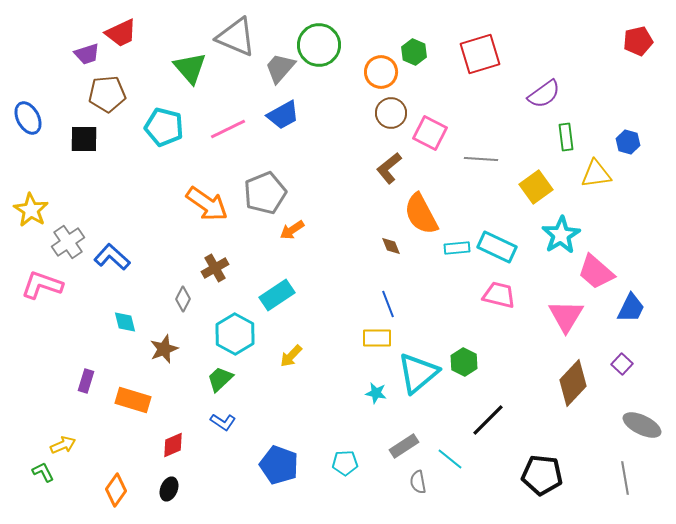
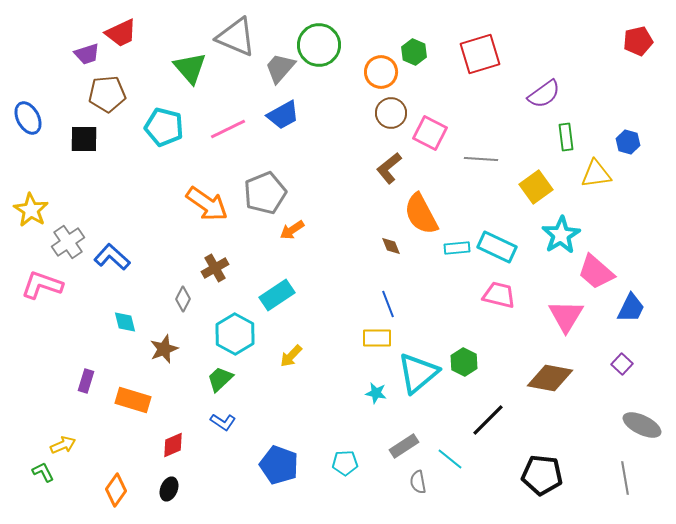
brown diamond at (573, 383): moved 23 px left, 5 px up; rotated 57 degrees clockwise
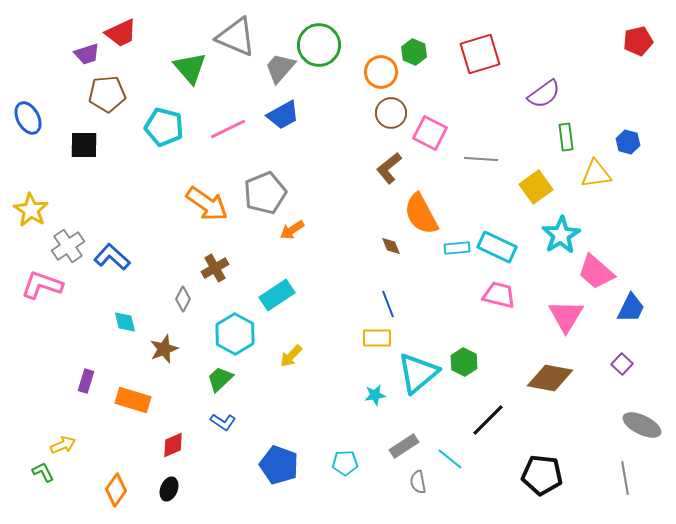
black square at (84, 139): moved 6 px down
gray cross at (68, 242): moved 4 px down
cyan star at (376, 393): moved 1 px left, 2 px down; rotated 20 degrees counterclockwise
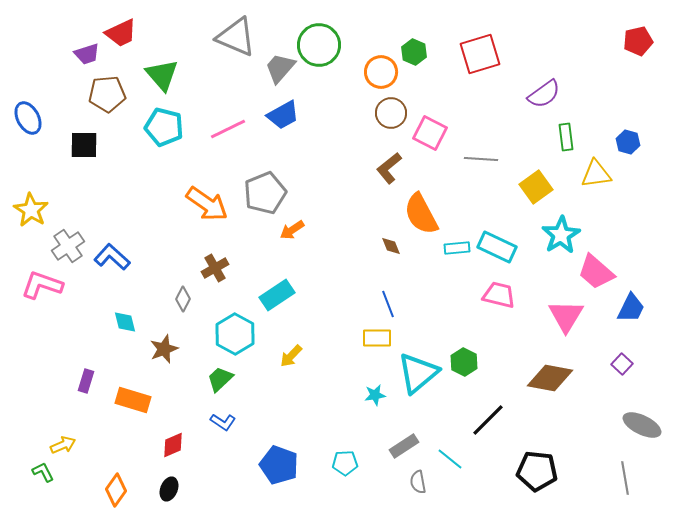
green triangle at (190, 68): moved 28 px left, 7 px down
black pentagon at (542, 475): moved 5 px left, 4 px up
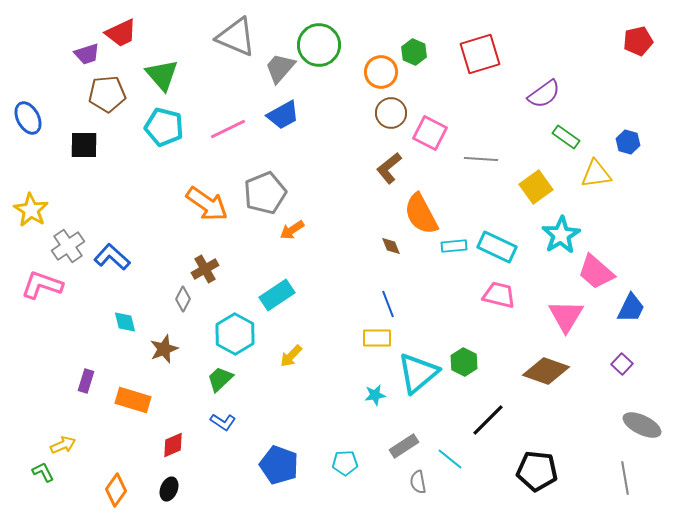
green rectangle at (566, 137): rotated 48 degrees counterclockwise
cyan rectangle at (457, 248): moved 3 px left, 2 px up
brown cross at (215, 268): moved 10 px left, 1 px down
brown diamond at (550, 378): moved 4 px left, 7 px up; rotated 9 degrees clockwise
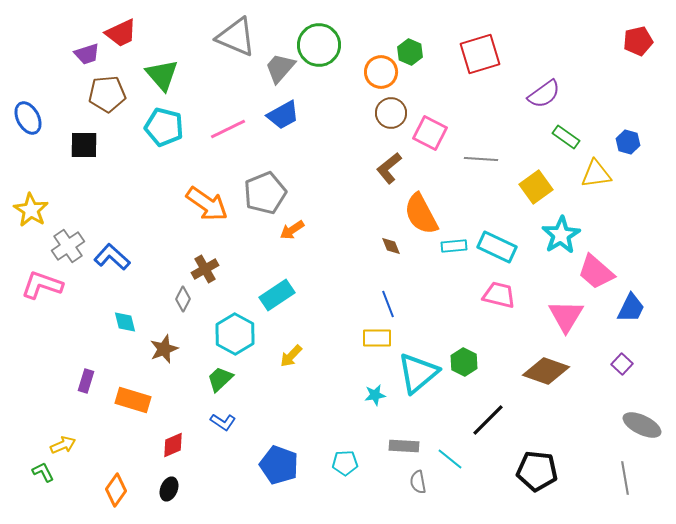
green hexagon at (414, 52): moved 4 px left
gray rectangle at (404, 446): rotated 36 degrees clockwise
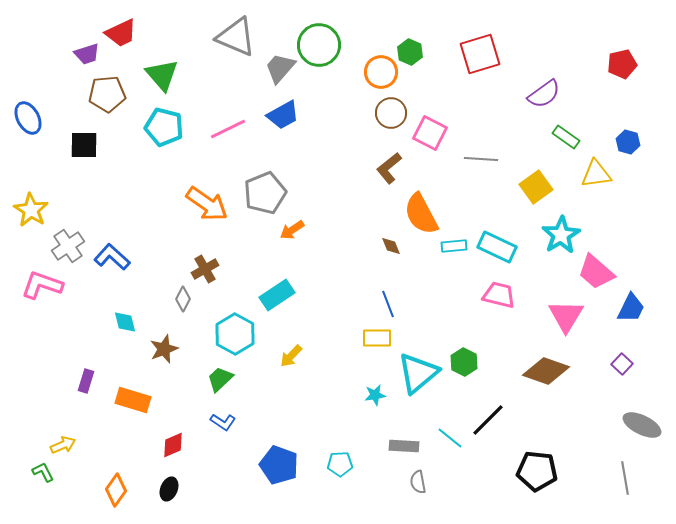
red pentagon at (638, 41): moved 16 px left, 23 px down
cyan line at (450, 459): moved 21 px up
cyan pentagon at (345, 463): moved 5 px left, 1 px down
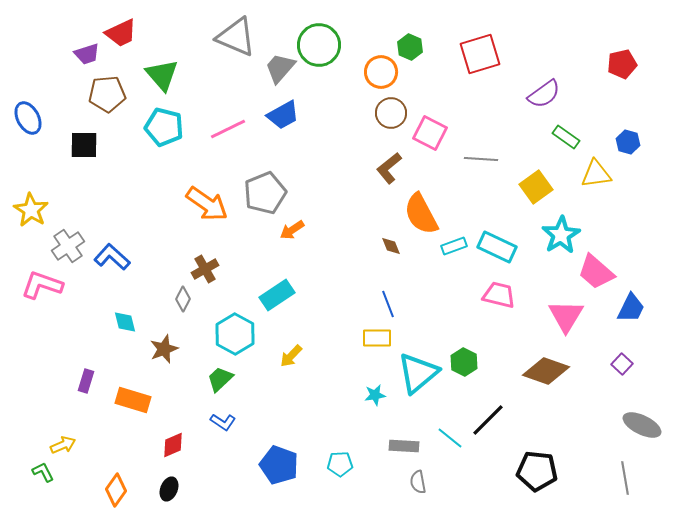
green hexagon at (410, 52): moved 5 px up
cyan rectangle at (454, 246): rotated 15 degrees counterclockwise
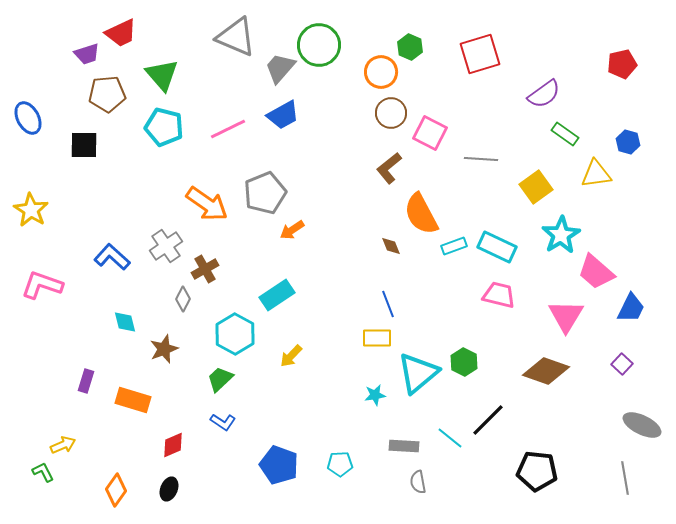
green rectangle at (566, 137): moved 1 px left, 3 px up
gray cross at (68, 246): moved 98 px right
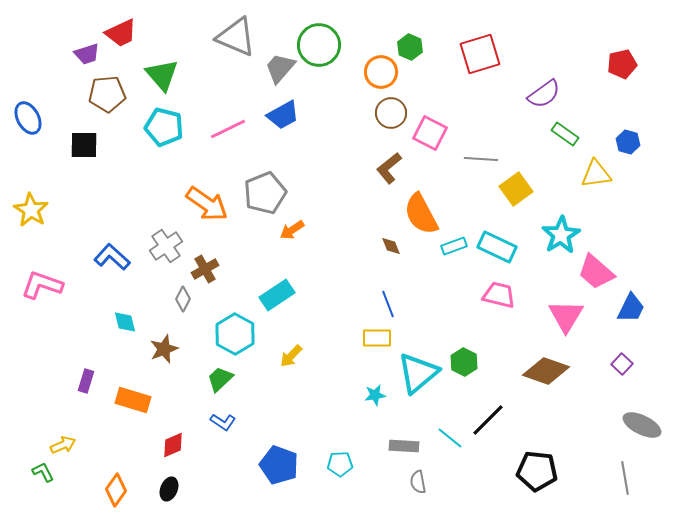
yellow square at (536, 187): moved 20 px left, 2 px down
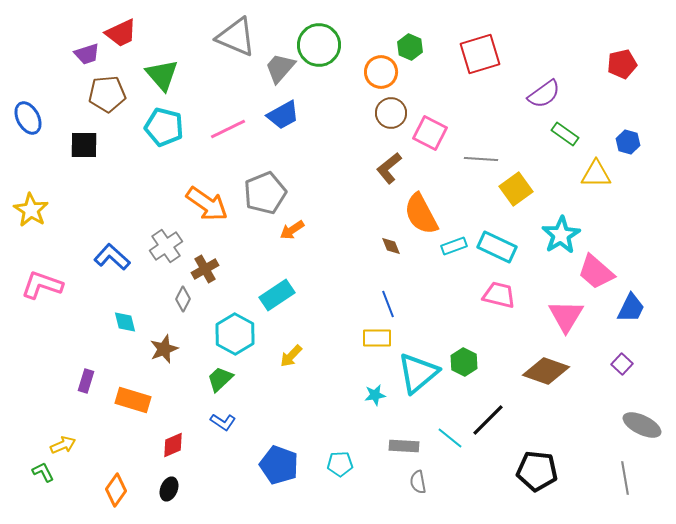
yellow triangle at (596, 174): rotated 8 degrees clockwise
